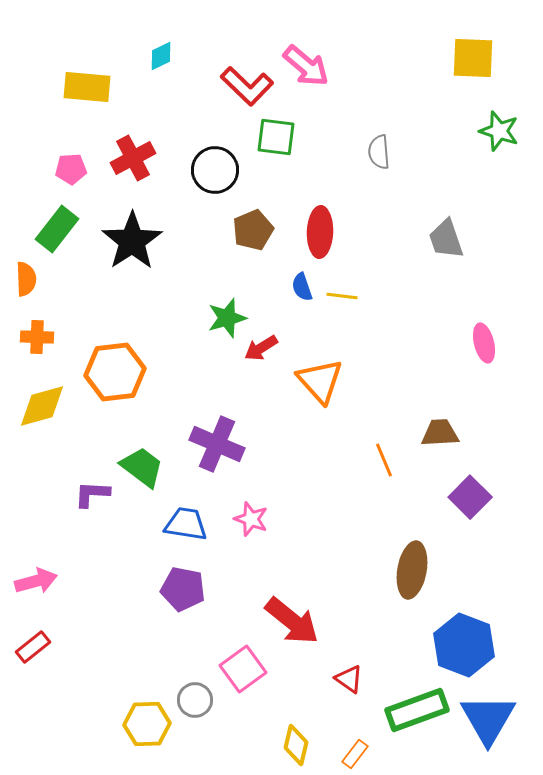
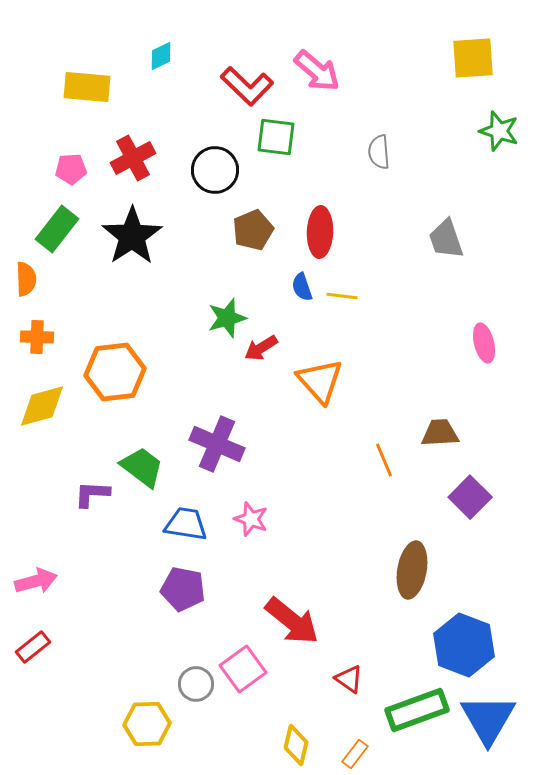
yellow square at (473, 58): rotated 6 degrees counterclockwise
pink arrow at (306, 66): moved 11 px right, 5 px down
black star at (132, 241): moved 5 px up
gray circle at (195, 700): moved 1 px right, 16 px up
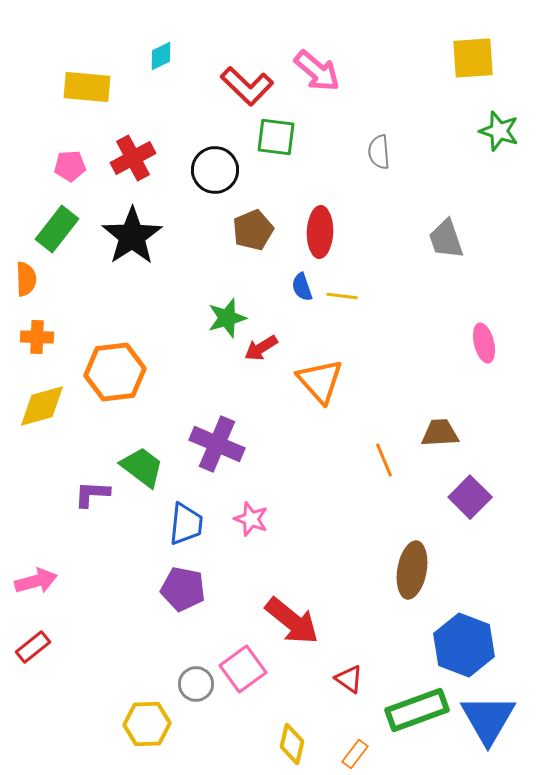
pink pentagon at (71, 169): moved 1 px left, 3 px up
blue trapezoid at (186, 524): rotated 87 degrees clockwise
yellow diamond at (296, 745): moved 4 px left, 1 px up
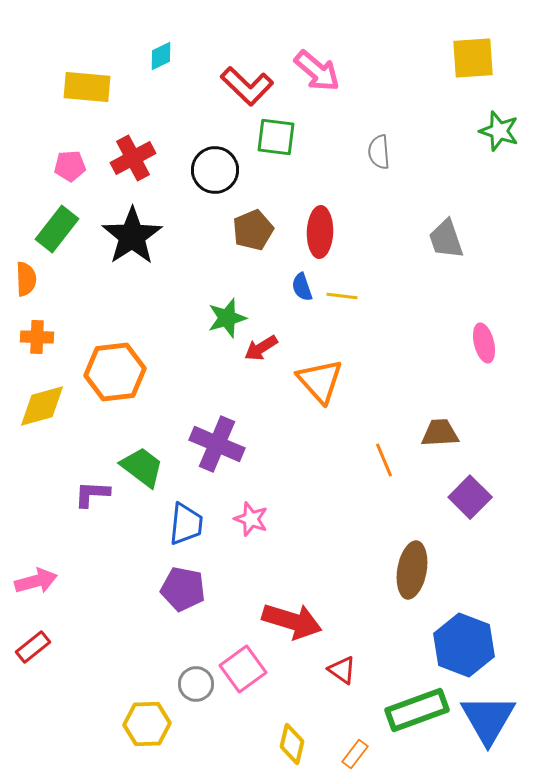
red arrow at (292, 621): rotated 22 degrees counterclockwise
red triangle at (349, 679): moved 7 px left, 9 px up
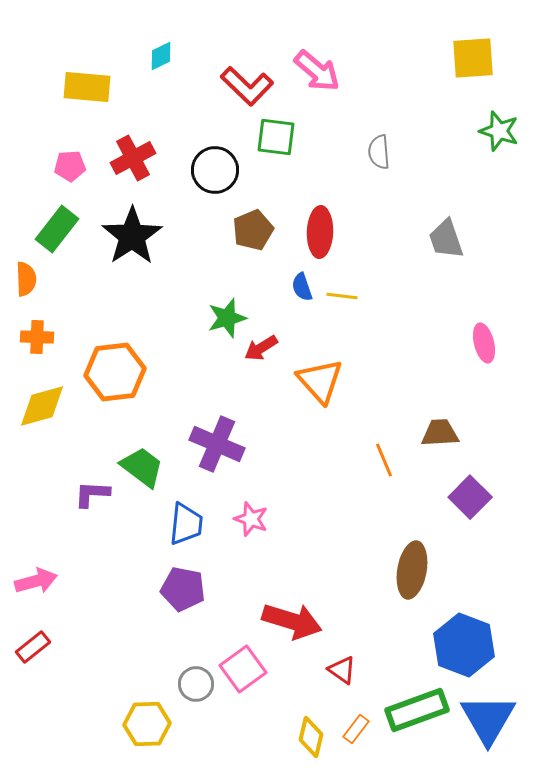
yellow diamond at (292, 744): moved 19 px right, 7 px up
orange rectangle at (355, 754): moved 1 px right, 25 px up
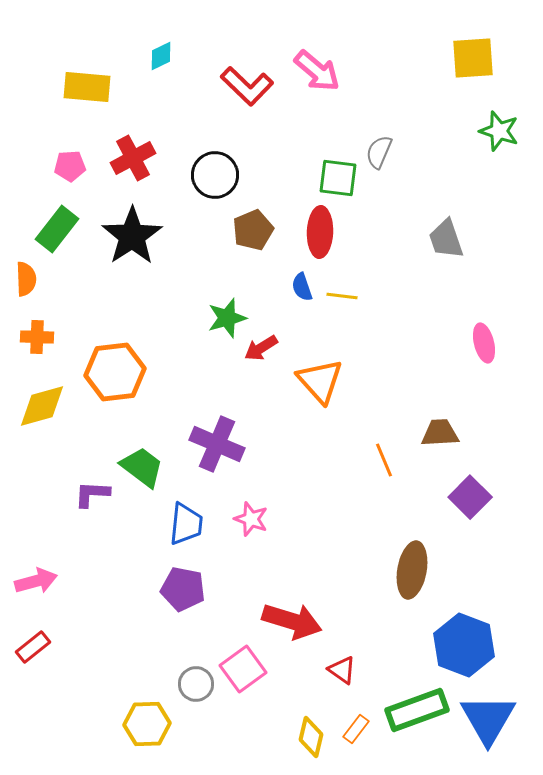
green square at (276, 137): moved 62 px right, 41 px down
gray semicircle at (379, 152): rotated 28 degrees clockwise
black circle at (215, 170): moved 5 px down
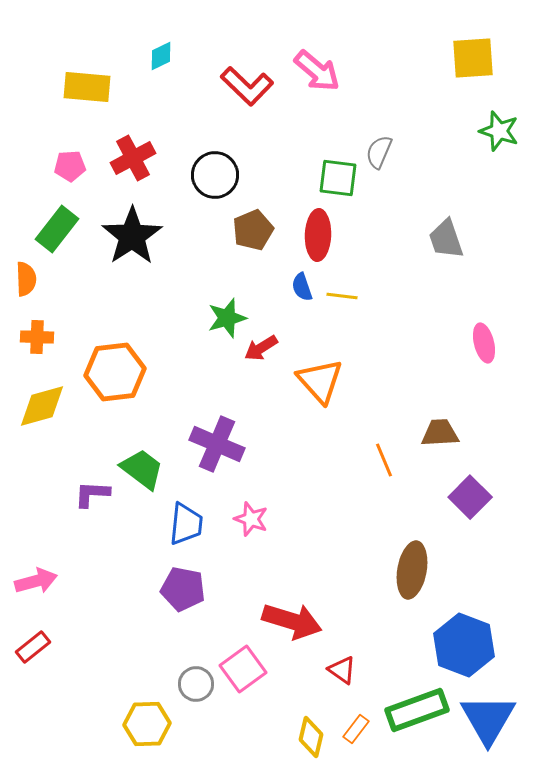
red ellipse at (320, 232): moved 2 px left, 3 px down
green trapezoid at (142, 467): moved 2 px down
